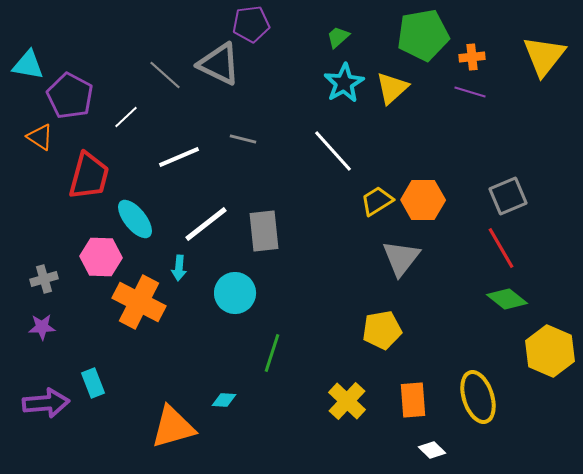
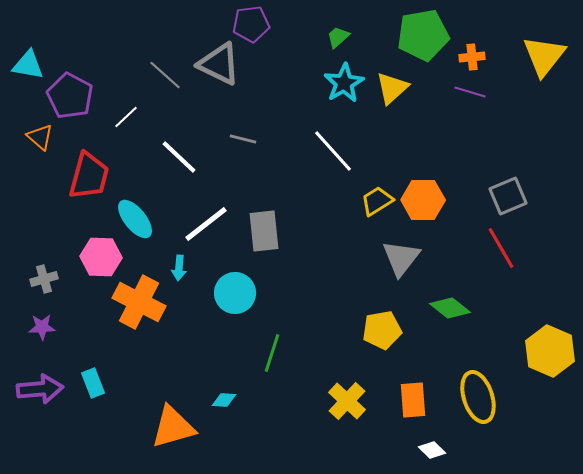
orange triangle at (40, 137): rotated 8 degrees clockwise
white line at (179, 157): rotated 66 degrees clockwise
green diamond at (507, 299): moved 57 px left, 9 px down
purple arrow at (46, 403): moved 6 px left, 14 px up
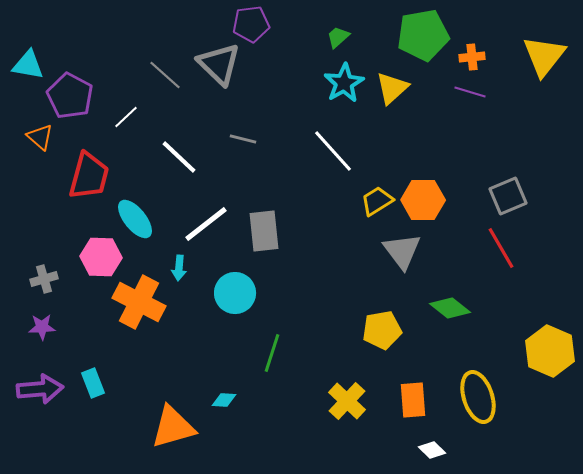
gray triangle at (219, 64): rotated 18 degrees clockwise
gray triangle at (401, 258): moved 1 px right, 7 px up; rotated 15 degrees counterclockwise
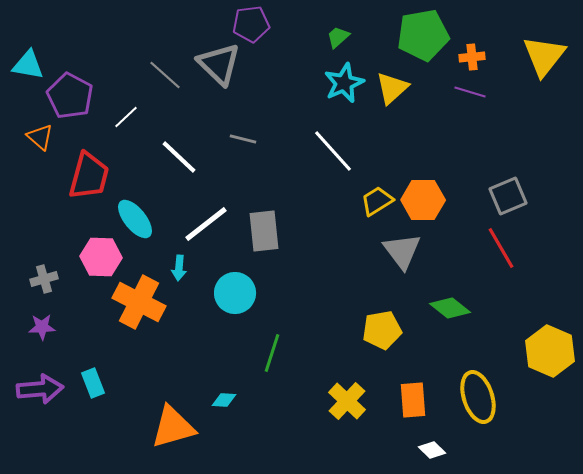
cyan star at (344, 83): rotated 6 degrees clockwise
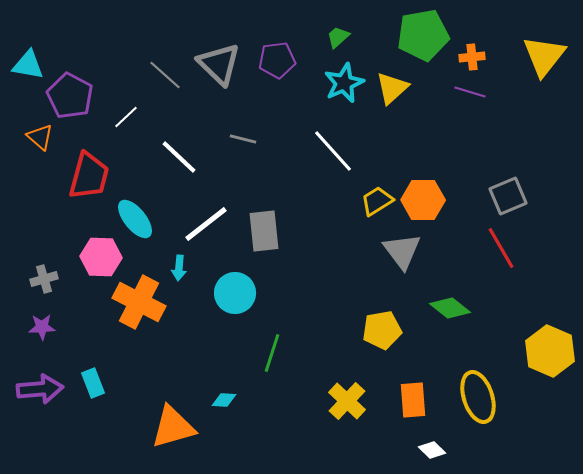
purple pentagon at (251, 24): moved 26 px right, 36 px down
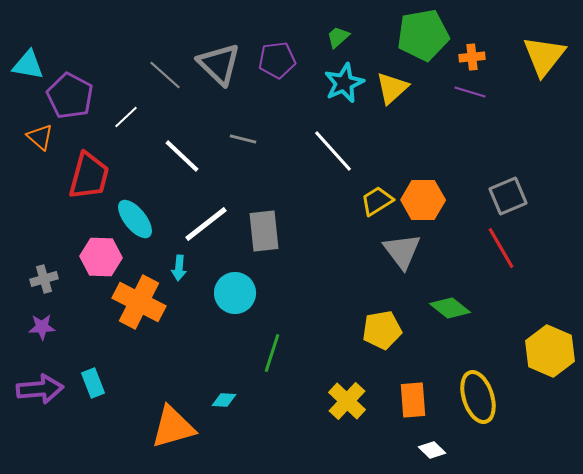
white line at (179, 157): moved 3 px right, 1 px up
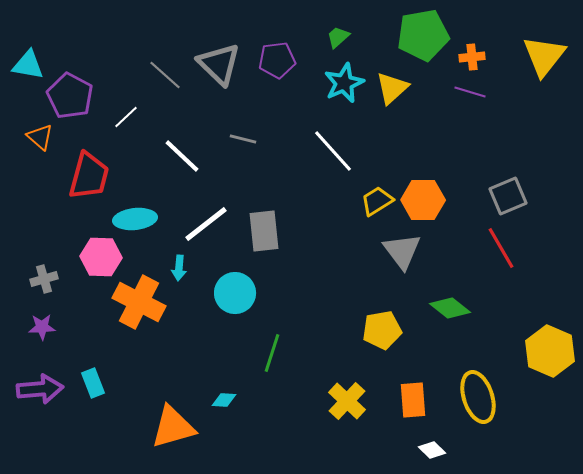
cyan ellipse at (135, 219): rotated 57 degrees counterclockwise
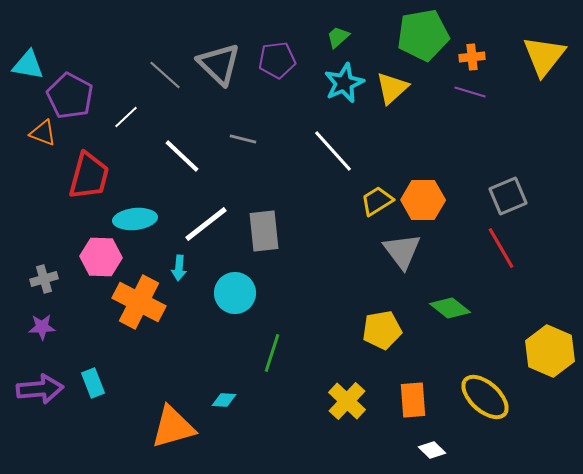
orange triangle at (40, 137): moved 3 px right, 4 px up; rotated 20 degrees counterclockwise
yellow ellipse at (478, 397): moved 7 px right; rotated 30 degrees counterclockwise
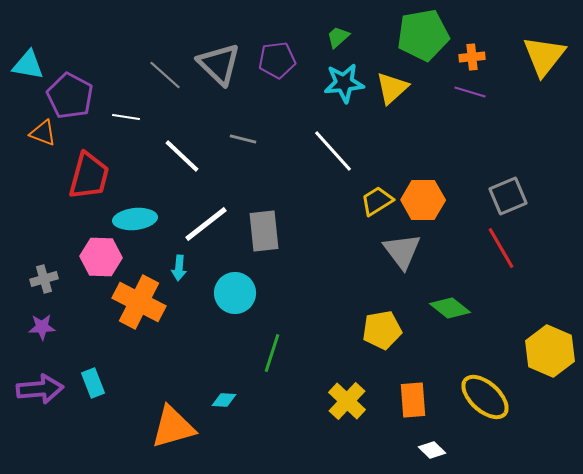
cyan star at (344, 83): rotated 18 degrees clockwise
white line at (126, 117): rotated 52 degrees clockwise
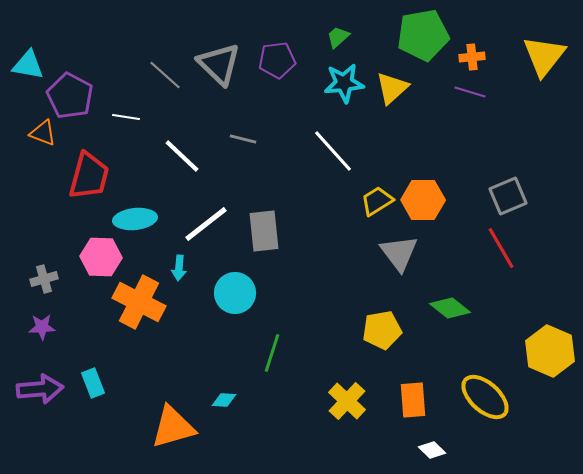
gray triangle at (402, 251): moved 3 px left, 2 px down
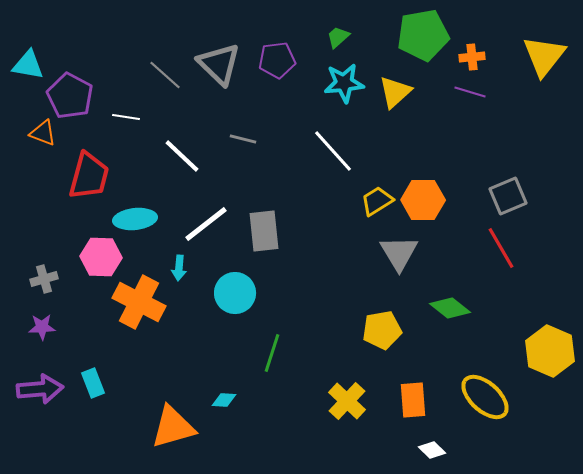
yellow triangle at (392, 88): moved 3 px right, 4 px down
gray triangle at (399, 253): rotated 6 degrees clockwise
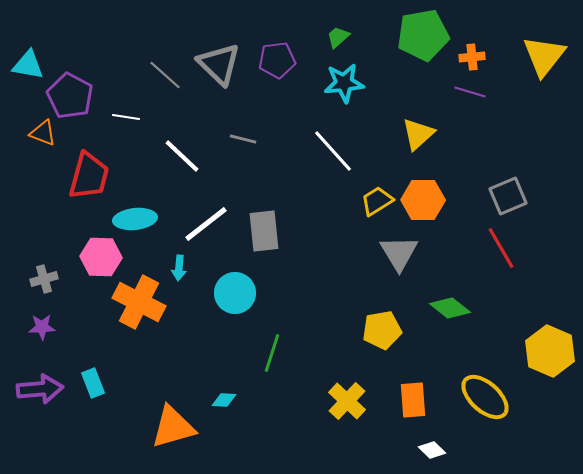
yellow triangle at (395, 92): moved 23 px right, 42 px down
